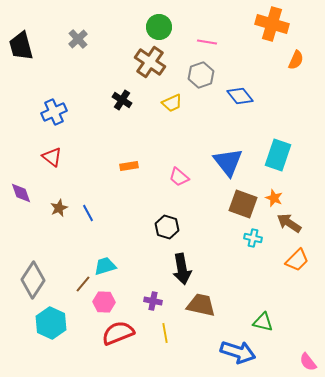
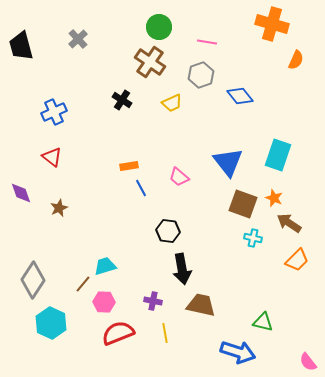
blue line: moved 53 px right, 25 px up
black hexagon: moved 1 px right, 4 px down; rotated 10 degrees counterclockwise
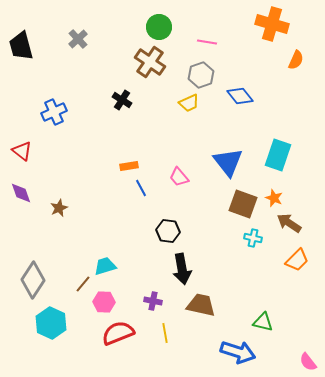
yellow trapezoid: moved 17 px right
red triangle: moved 30 px left, 6 px up
pink trapezoid: rotated 10 degrees clockwise
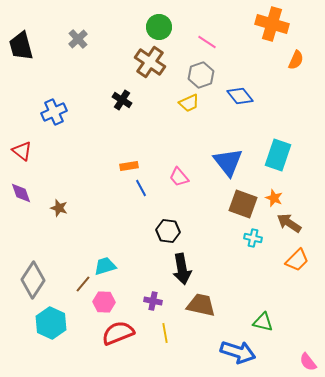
pink line: rotated 24 degrees clockwise
brown star: rotated 30 degrees counterclockwise
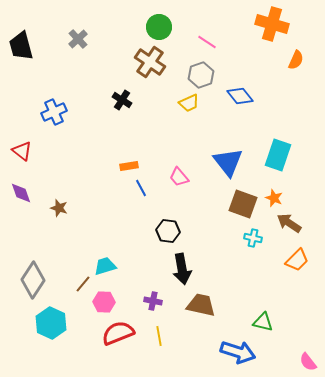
yellow line: moved 6 px left, 3 px down
